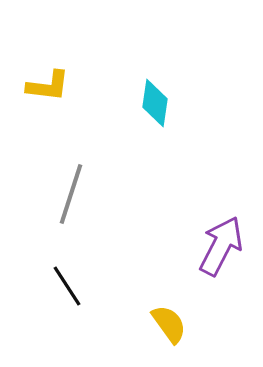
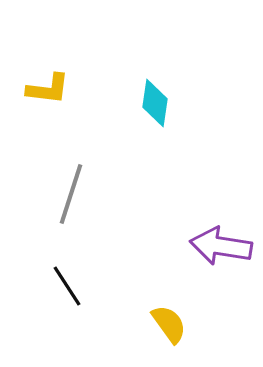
yellow L-shape: moved 3 px down
purple arrow: rotated 108 degrees counterclockwise
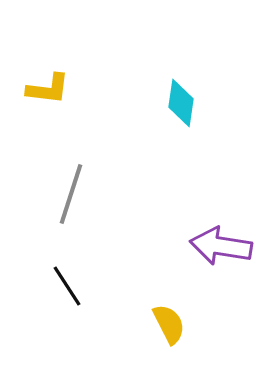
cyan diamond: moved 26 px right
yellow semicircle: rotated 9 degrees clockwise
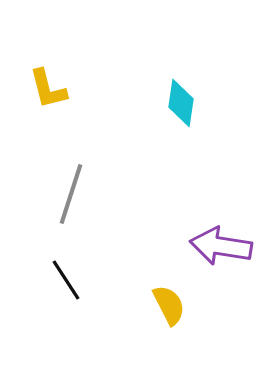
yellow L-shape: rotated 69 degrees clockwise
black line: moved 1 px left, 6 px up
yellow semicircle: moved 19 px up
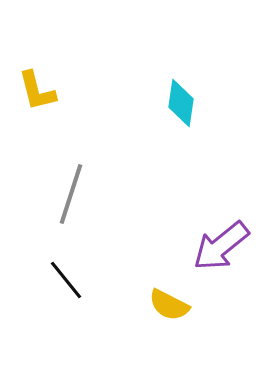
yellow L-shape: moved 11 px left, 2 px down
purple arrow: rotated 48 degrees counterclockwise
black line: rotated 6 degrees counterclockwise
yellow semicircle: rotated 144 degrees clockwise
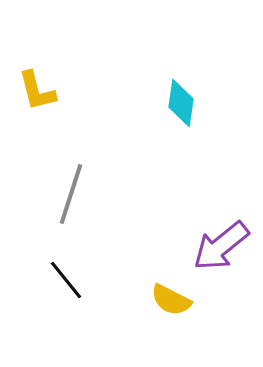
yellow semicircle: moved 2 px right, 5 px up
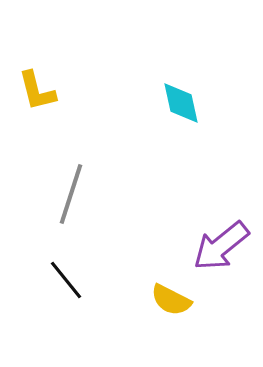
cyan diamond: rotated 21 degrees counterclockwise
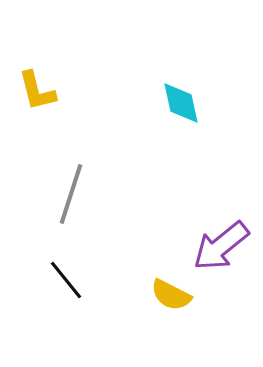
yellow semicircle: moved 5 px up
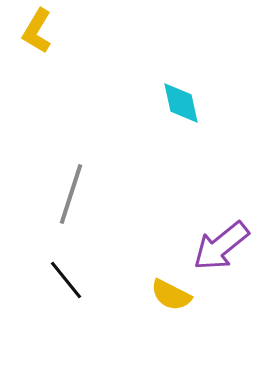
yellow L-shape: moved 60 px up; rotated 45 degrees clockwise
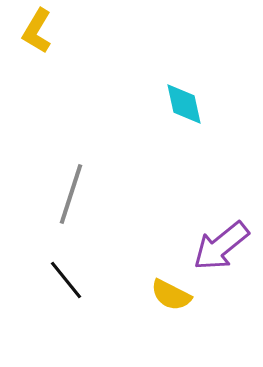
cyan diamond: moved 3 px right, 1 px down
